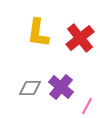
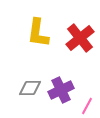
purple cross: moved 3 px down; rotated 25 degrees clockwise
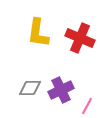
red cross: rotated 28 degrees counterclockwise
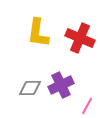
purple cross: moved 5 px up
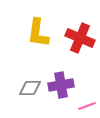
purple cross: rotated 15 degrees clockwise
pink line: rotated 42 degrees clockwise
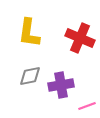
yellow L-shape: moved 9 px left
gray diamond: moved 12 px up; rotated 10 degrees counterclockwise
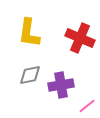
gray diamond: moved 1 px up
pink line: rotated 18 degrees counterclockwise
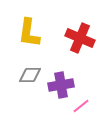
gray diamond: rotated 10 degrees clockwise
pink line: moved 6 px left
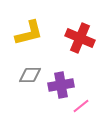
yellow L-shape: rotated 112 degrees counterclockwise
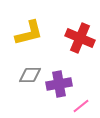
purple cross: moved 2 px left, 1 px up
